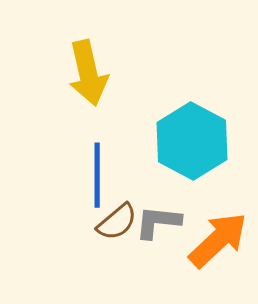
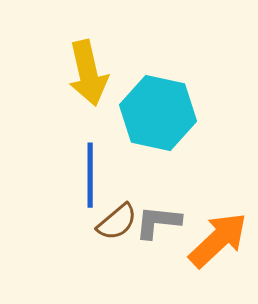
cyan hexagon: moved 34 px left, 28 px up; rotated 16 degrees counterclockwise
blue line: moved 7 px left
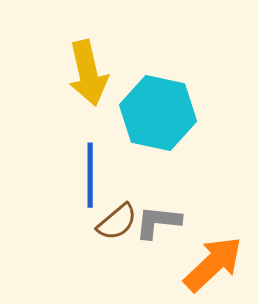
orange arrow: moved 5 px left, 24 px down
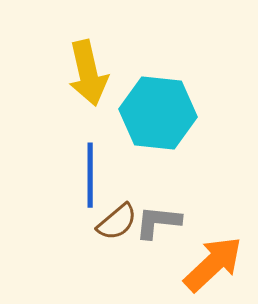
cyan hexagon: rotated 6 degrees counterclockwise
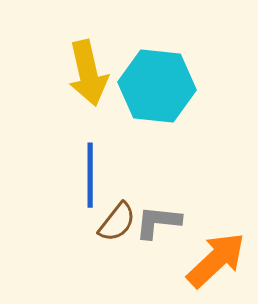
cyan hexagon: moved 1 px left, 27 px up
brown semicircle: rotated 12 degrees counterclockwise
orange arrow: moved 3 px right, 4 px up
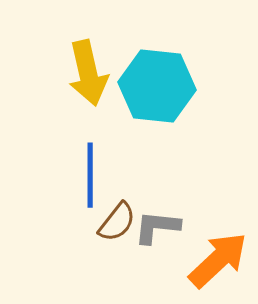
gray L-shape: moved 1 px left, 5 px down
orange arrow: moved 2 px right
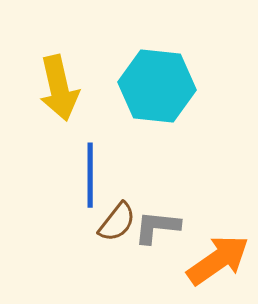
yellow arrow: moved 29 px left, 15 px down
orange arrow: rotated 8 degrees clockwise
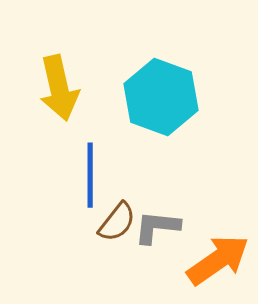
cyan hexagon: moved 4 px right, 11 px down; rotated 14 degrees clockwise
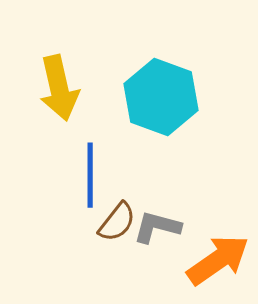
gray L-shape: rotated 9 degrees clockwise
